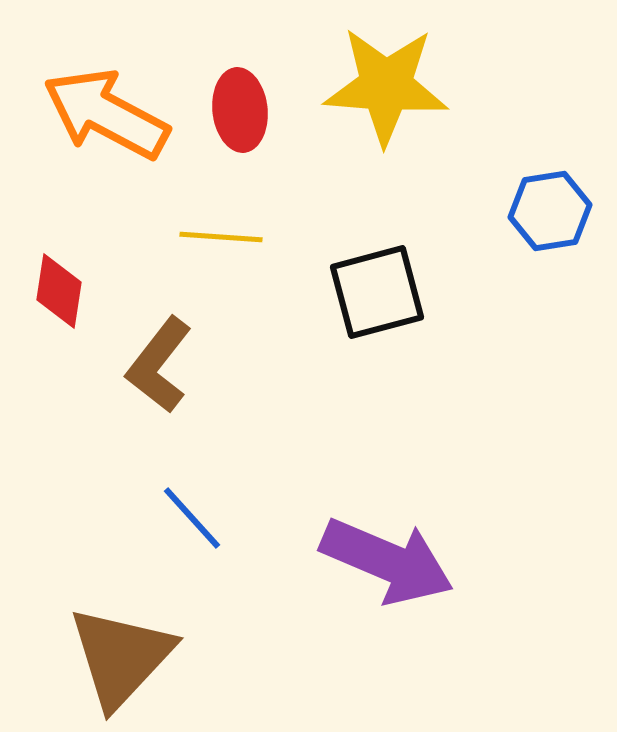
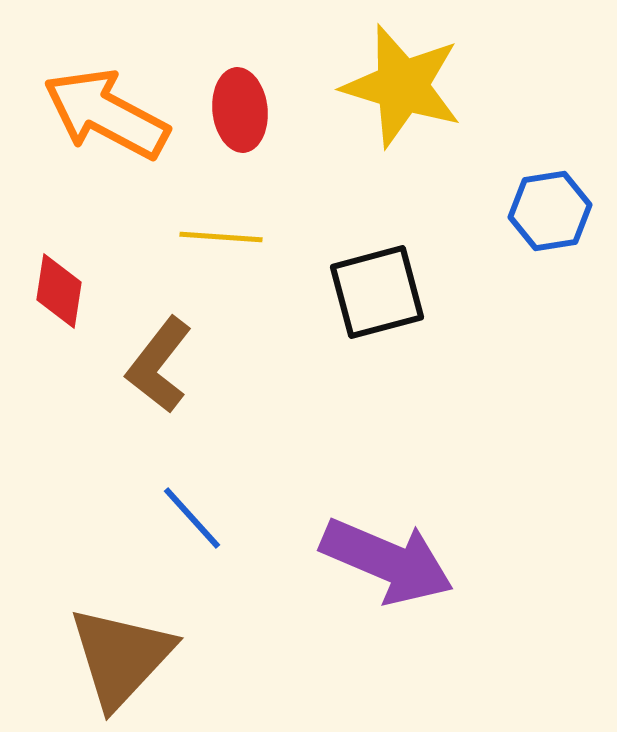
yellow star: moved 16 px right; rotated 13 degrees clockwise
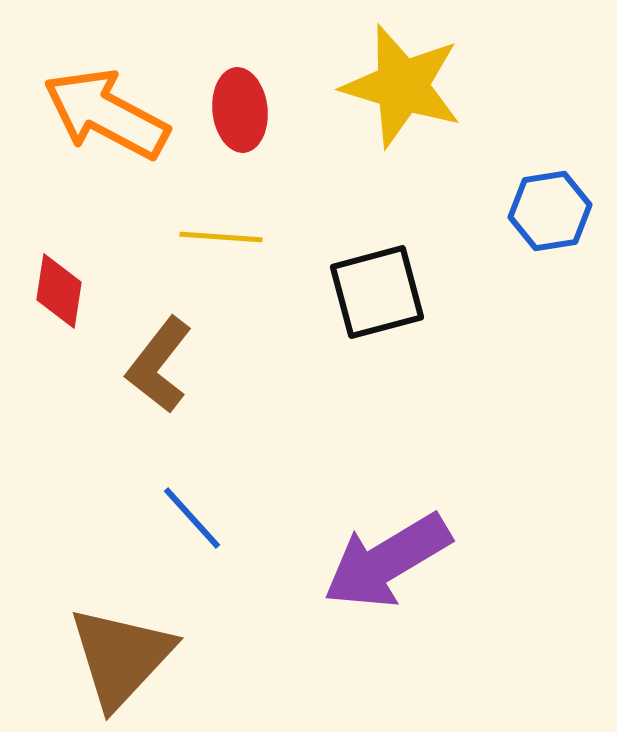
purple arrow: rotated 126 degrees clockwise
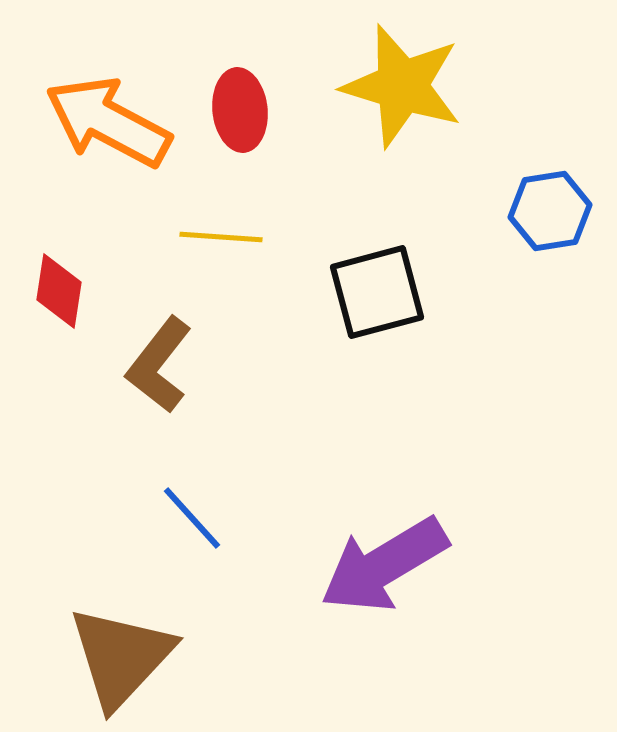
orange arrow: moved 2 px right, 8 px down
purple arrow: moved 3 px left, 4 px down
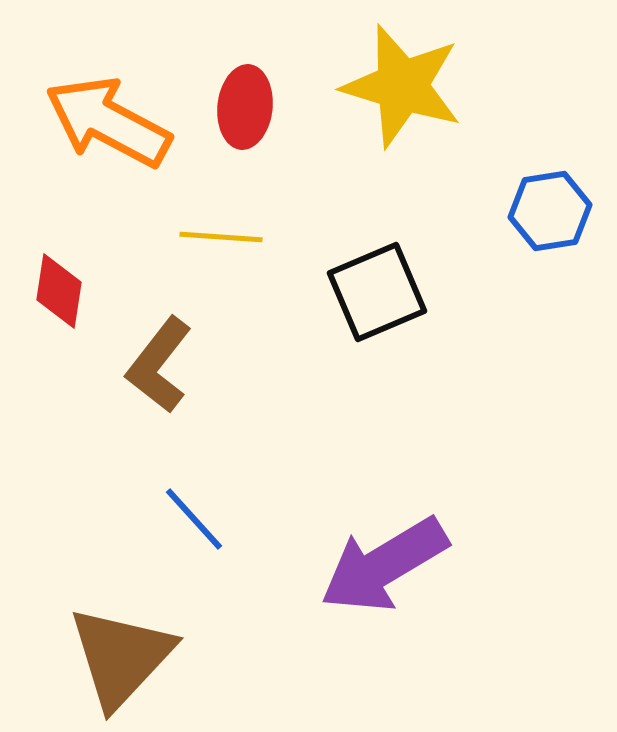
red ellipse: moved 5 px right, 3 px up; rotated 12 degrees clockwise
black square: rotated 8 degrees counterclockwise
blue line: moved 2 px right, 1 px down
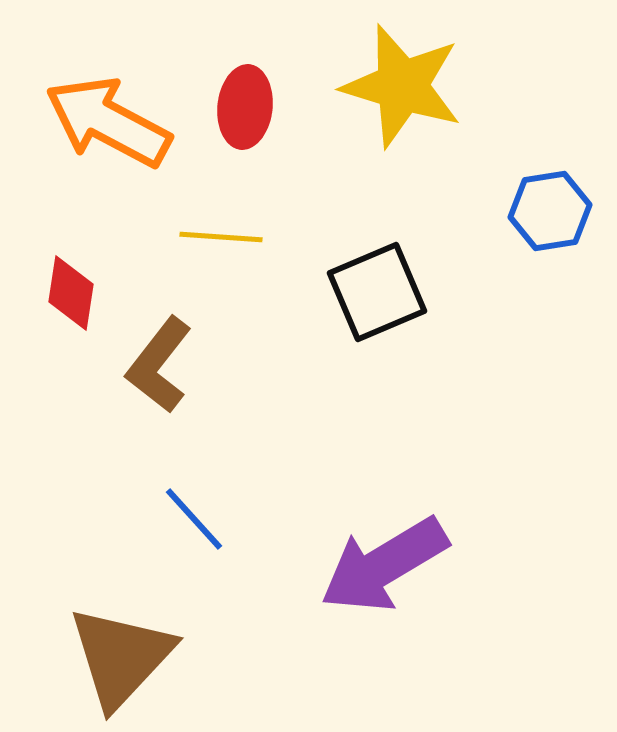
red diamond: moved 12 px right, 2 px down
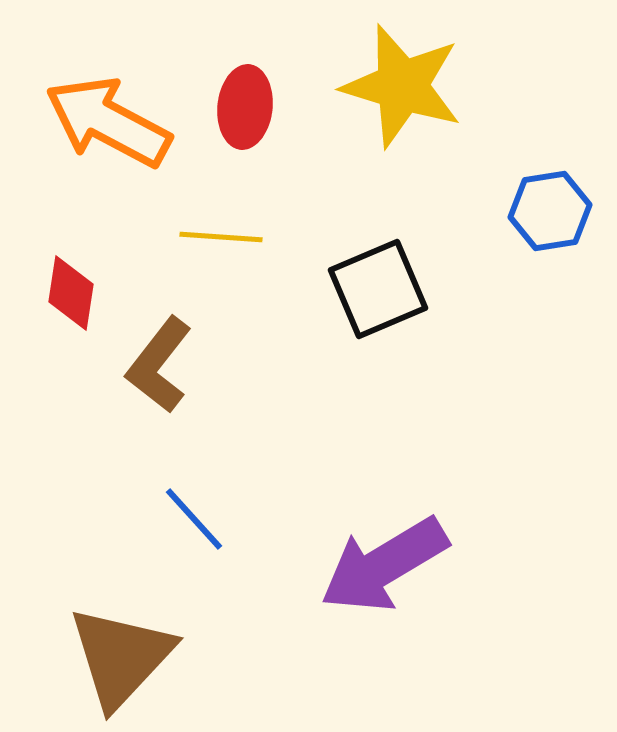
black square: moved 1 px right, 3 px up
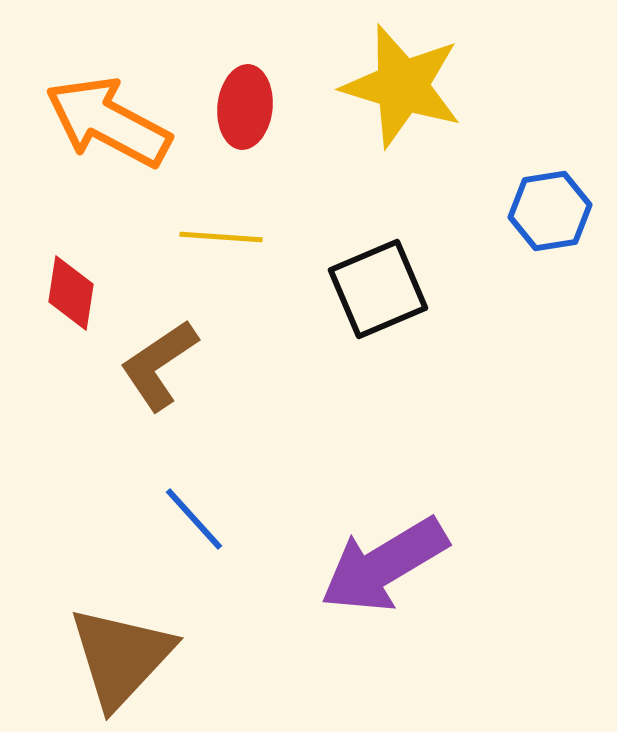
brown L-shape: rotated 18 degrees clockwise
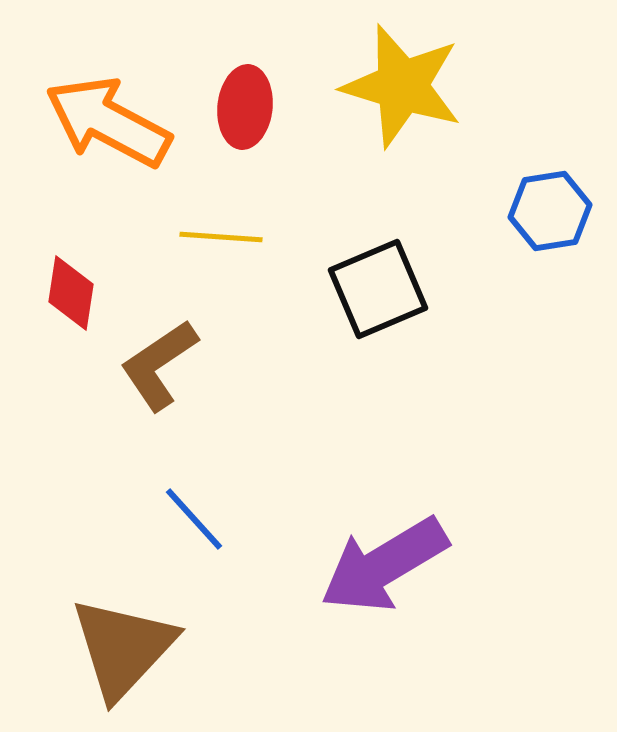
brown triangle: moved 2 px right, 9 px up
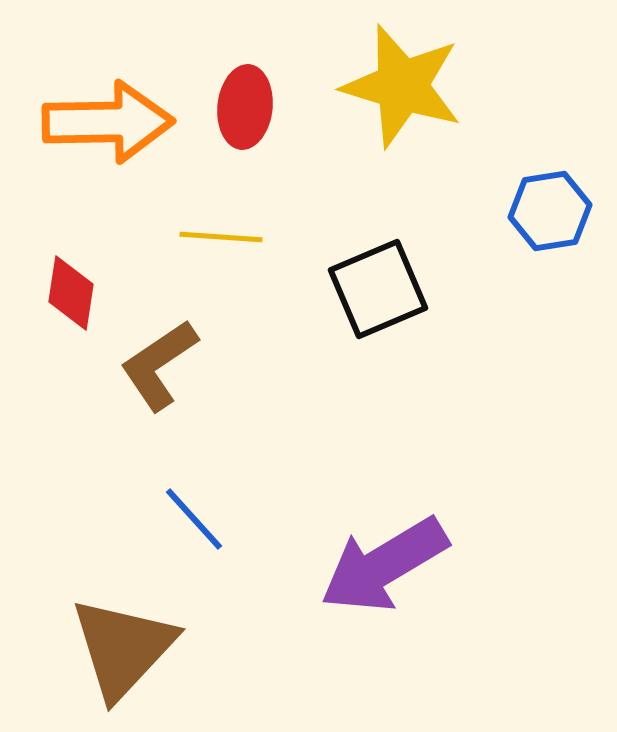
orange arrow: rotated 151 degrees clockwise
